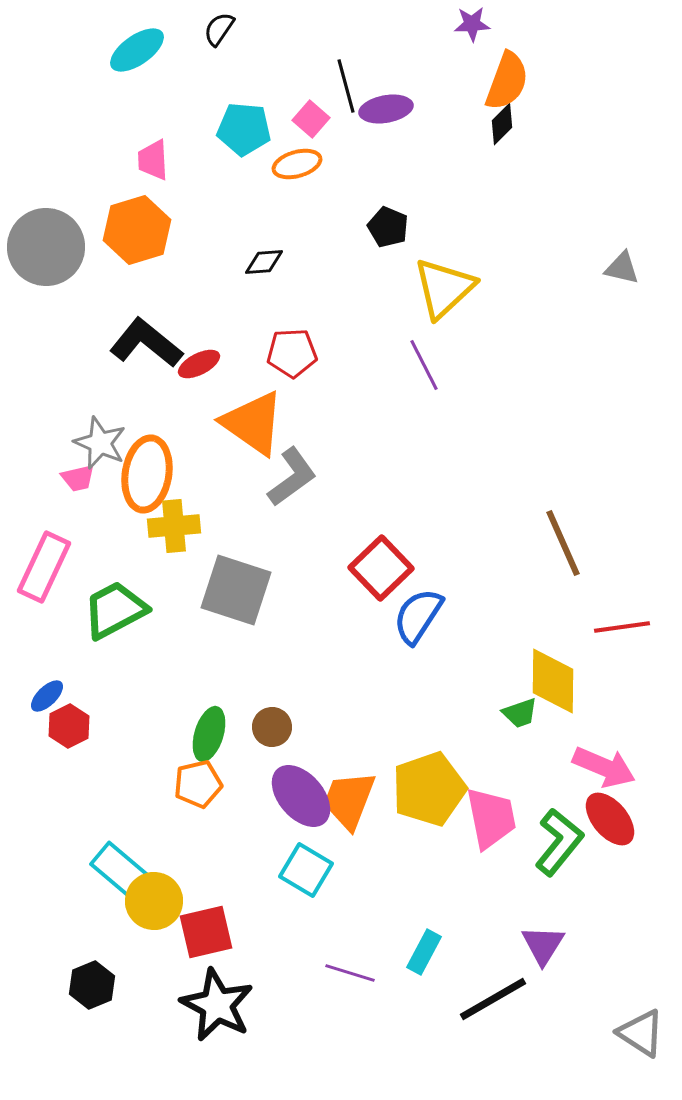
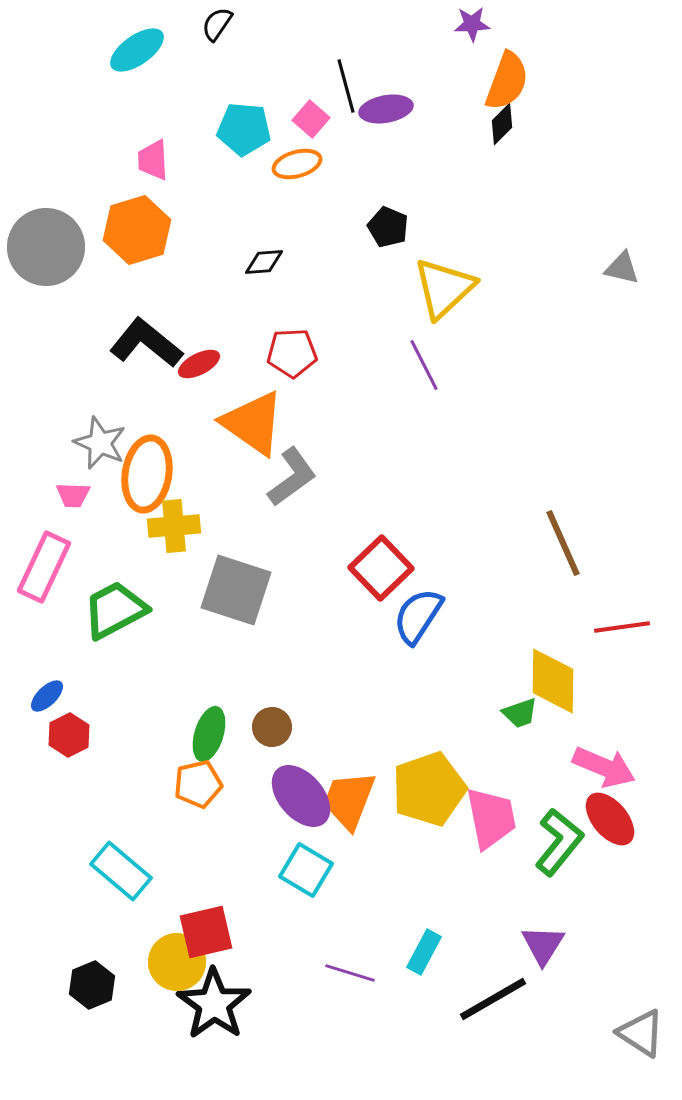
black semicircle at (219, 29): moved 2 px left, 5 px up
pink trapezoid at (78, 478): moved 5 px left, 17 px down; rotated 15 degrees clockwise
red hexagon at (69, 726): moved 9 px down
yellow circle at (154, 901): moved 23 px right, 61 px down
black star at (217, 1005): moved 3 px left, 1 px up; rotated 8 degrees clockwise
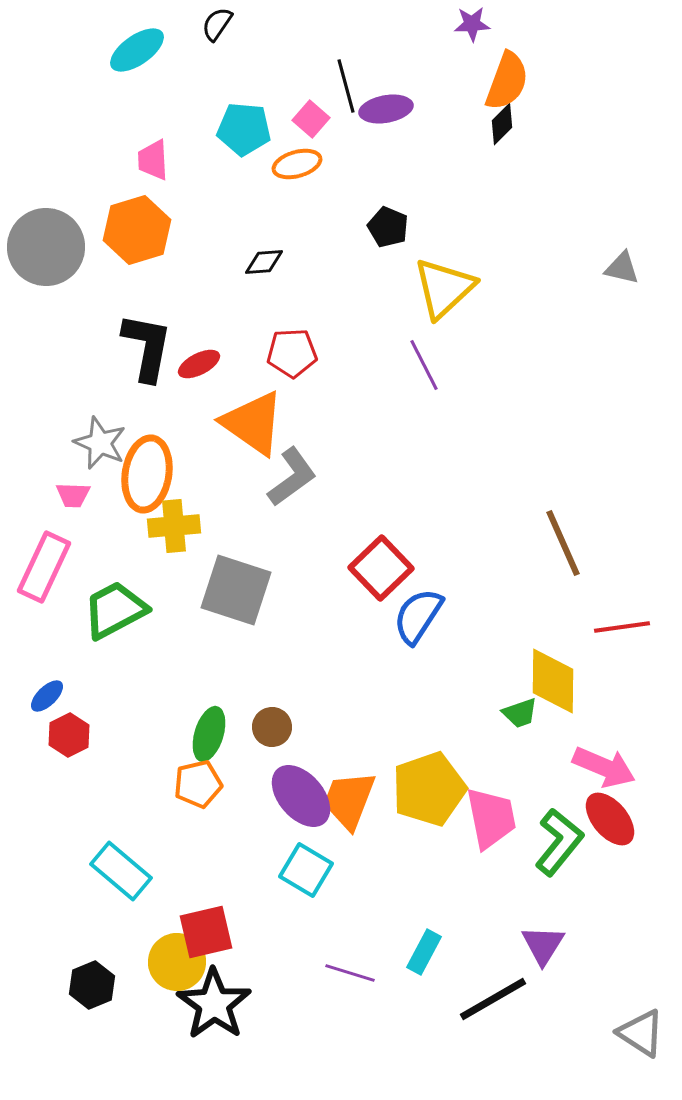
black L-shape at (146, 343): moved 1 px right, 4 px down; rotated 62 degrees clockwise
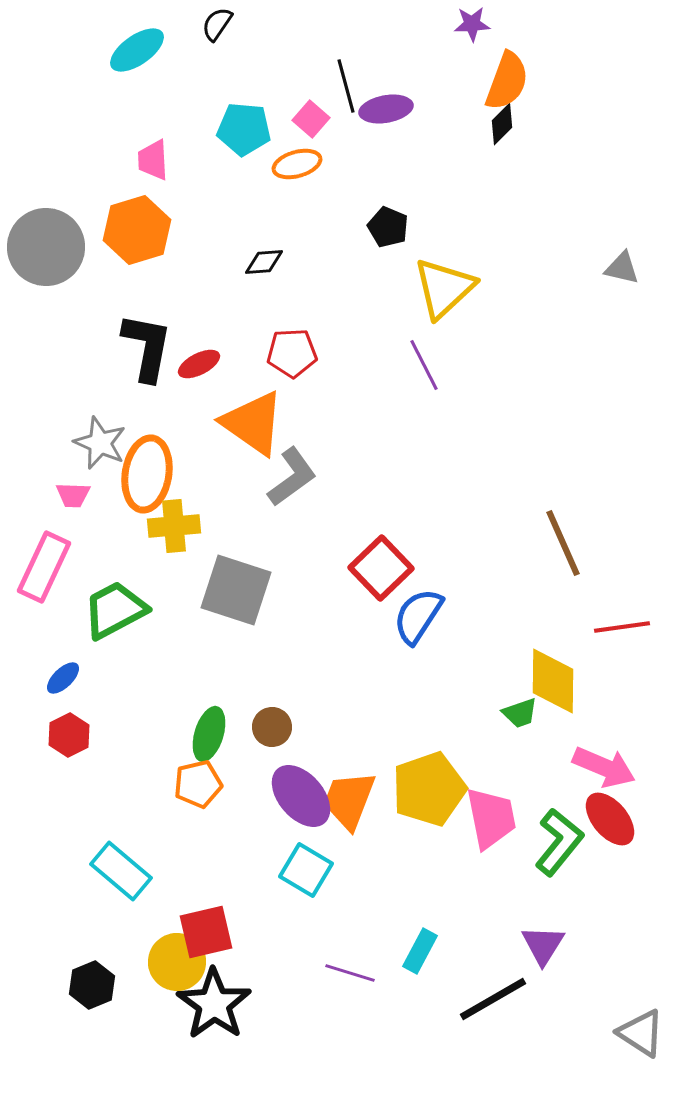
blue ellipse at (47, 696): moved 16 px right, 18 px up
cyan rectangle at (424, 952): moved 4 px left, 1 px up
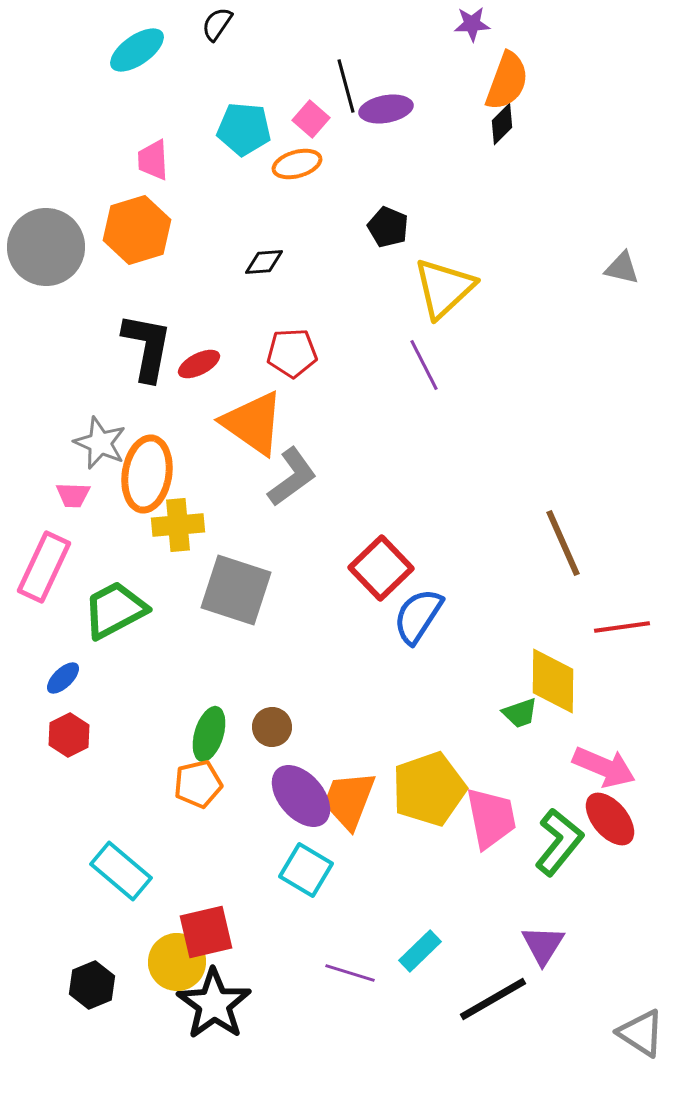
yellow cross at (174, 526): moved 4 px right, 1 px up
cyan rectangle at (420, 951): rotated 18 degrees clockwise
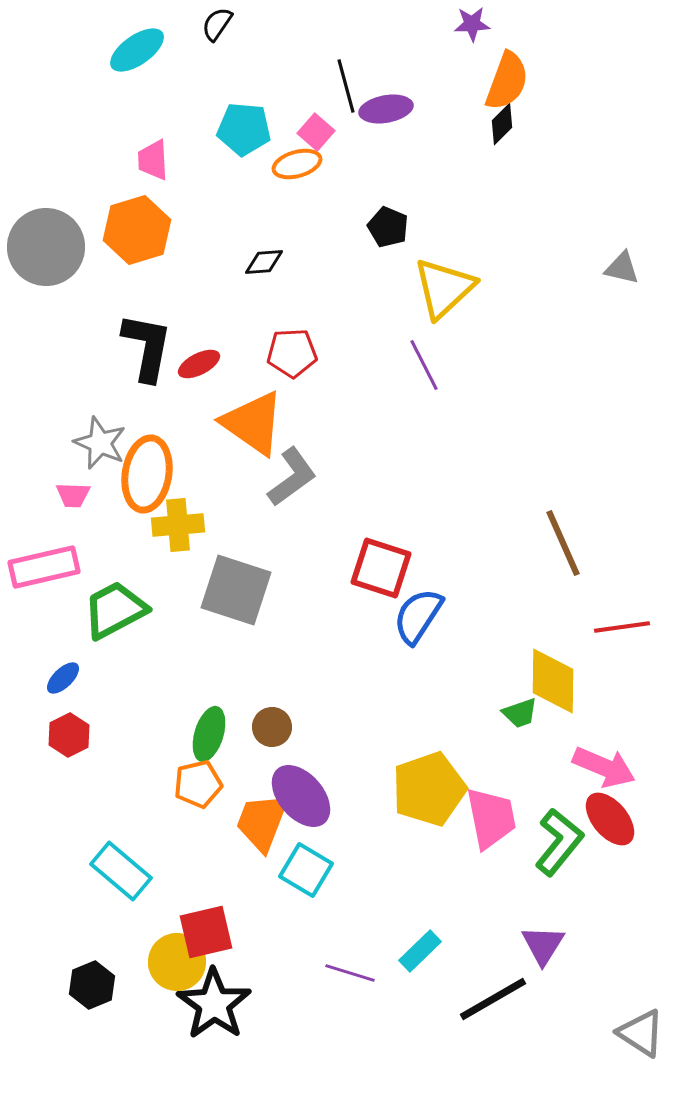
pink square at (311, 119): moved 5 px right, 13 px down
pink rectangle at (44, 567): rotated 52 degrees clockwise
red square at (381, 568): rotated 28 degrees counterclockwise
orange trapezoid at (349, 800): moved 87 px left, 22 px down
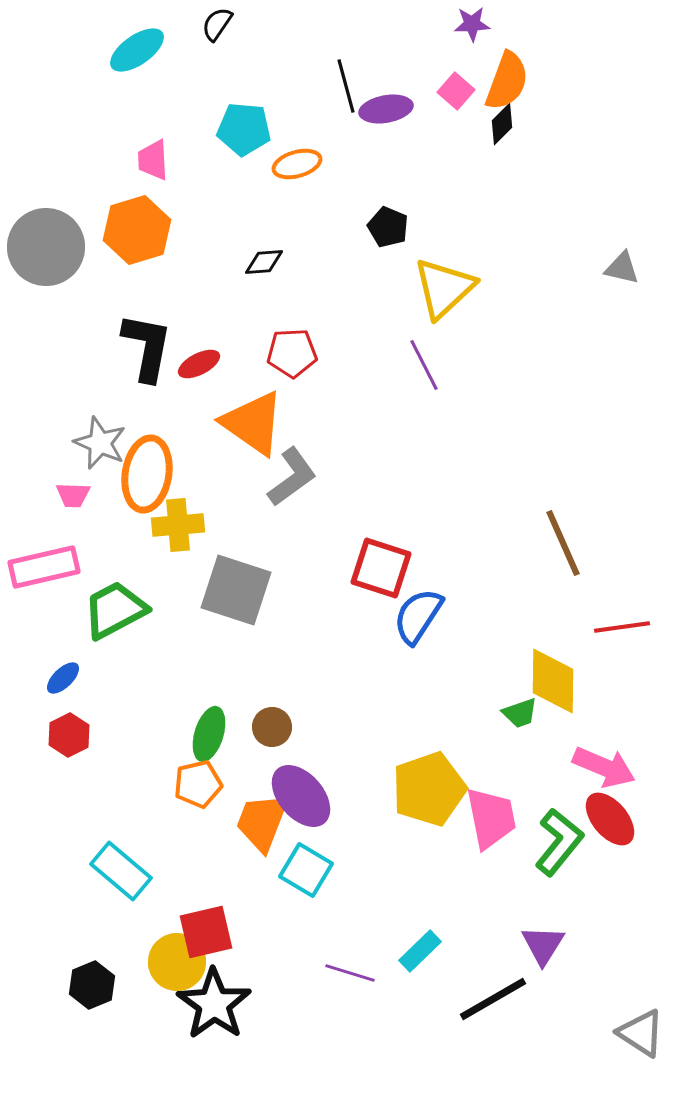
pink square at (316, 132): moved 140 px right, 41 px up
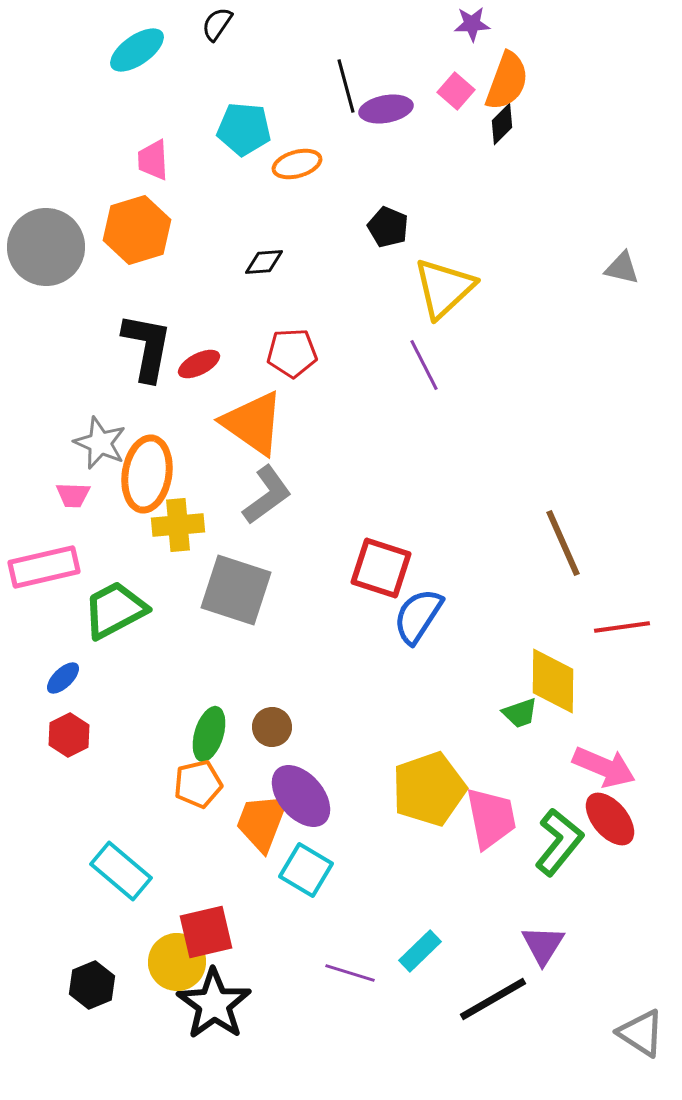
gray L-shape at (292, 477): moved 25 px left, 18 px down
